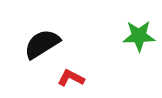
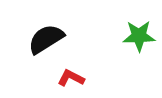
black semicircle: moved 4 px right, 5 px up
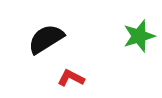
green star: rotated 16 degrees counterclockwise
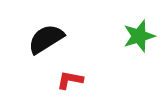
red L-shape: moved 1 px left, 2 px down; rotated 16 degrees counterclockwise
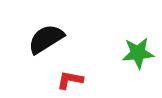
green star: moved 1 px left, 17 px down; rotated 12 degrees clockwise
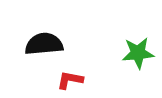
black semicircle: moved 2 px left, 5 px down; rotated 27 degrees clockwise
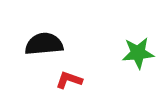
red L-shape: moved 1 px left; rotated 8 degrees clockwise
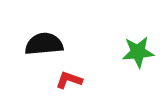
green star: moved 1 px up
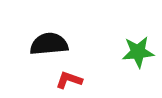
black semicircle: moved 5 px right
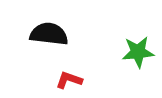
black semicircle: moved 10 px up; rotated 12 degrees clockwise
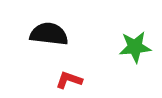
green star: moved 3 px left, 5 px up
